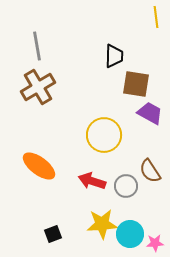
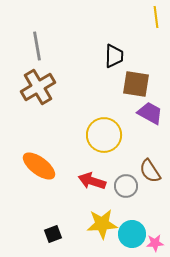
cyan circle: moved 2 px right
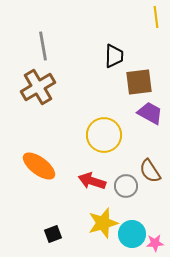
gray line: moved 6 px right
brown square: moved 3 px right, 2 px up; rotated 16 degrees counterclockwise
yellow star: moved 1 px right, 1 px up; rotated 12 degrees counterclockwise
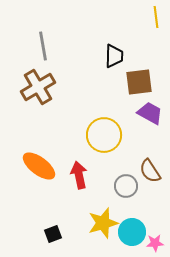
red arrow: moved 13 px left, 6 px up; rotated 60 degrees clockwise
cyan circle: moved 2 px up
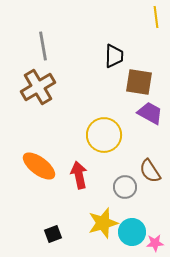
brown square: rotated 16 degrees clockwise
gray circle: moved 1 px left, 1 px down
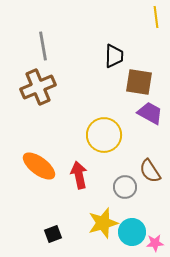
brown cross: rotated 8 degrees clockwise
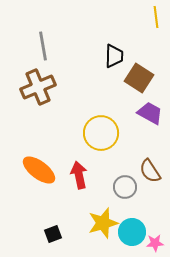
brown square: moved 4 px up; rotated 24 degrees clockwise
yellow circle: moved 3 px left, 2 px up
orange ellipse: moved 4 px down
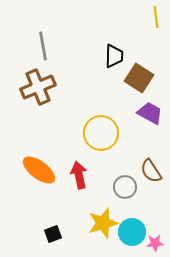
brown semicircle: moved 1 px right
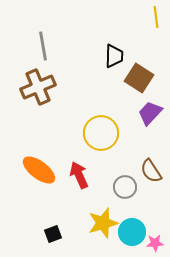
purple trapezoid: rotated 76 degrees counterclockwise
red arrow: rotated 12 degrees counterclockwise
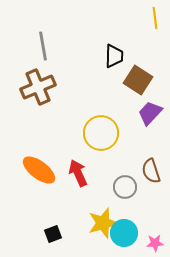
yellow line: moved 1 px left, 1 px down
brown square: moved 1 px left, 2 px down
brown semicircle: rotated 15 degrees clockwise
red arrow: moved 1 px left, 2 px up
cyan circle: moved 8 px left, 1 px down
